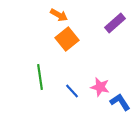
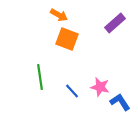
orange square: rotated 30 degrees counterclockwise
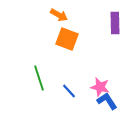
purple rectangle: rotated 50 degrees counterclockwise
green line: moved 1 px left, 1 px down; rotated 10 degrees counterclockwise
blue line: moved 3 px left
blue L-shape: moved 13 px left, 1 px up
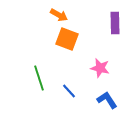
pink star: moved 19 px up
blue L-shape: moved 1 px up
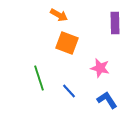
orange square: moved 4 px down
